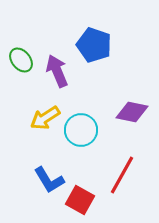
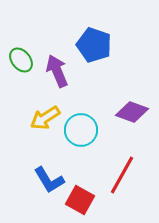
purple diamond: rotated 8 degrees clockwise
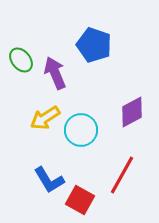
purple arrow: moved 2 px left, 2 px down
purple diamond: rotated 48 degrees counterclockwise
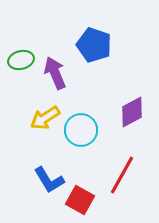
green ellipse: rotated 65 degrees counterclockwise
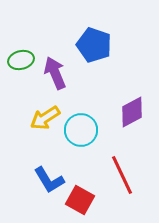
red line: rotated 54 degrees counterclockwise
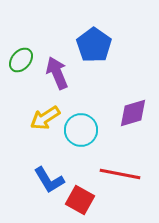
blue pentagon: rotated 16 degrees clockwise
green ellipse: rotated 35 degrees counterclockwise
purple arrow: moved 2 px right
purple diamond: moved 1 px right, 1 px down; rotated 12 degrees clockwise
red line: moved 2 px left, 1 px up; rotated 54 degrees counterclockwise
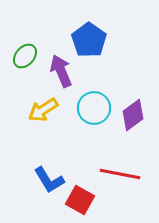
blue pentagon: moved 5 px left, 5 px up
green ellipse: moved 4 px right, 4 px up
purple arrow: moved 4 px right, 2 px up
purple diamond: moved 2 px down; rotated 20 degrees counterclockwise
yellow arrow: moved 2 px left, 8 px up
cyan circle: moved 13 px right, 22 px up
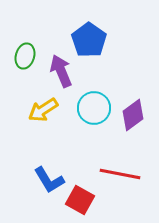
green ellipse: rotated 25 degrees counterclockwise
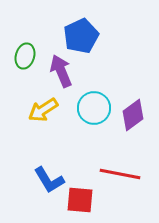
blue pentagon: moved 8 px left, 4 px up; rotated 12 degrees clockwise
red square: rotated 24 degrees counterclockwise
